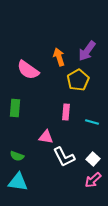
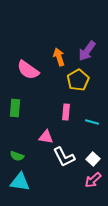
cyan triangle: moved 2 px right
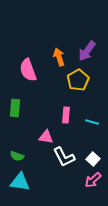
pink semicircle: rotated 35 degrees clockwise
pink rectangle: moved 3 px down
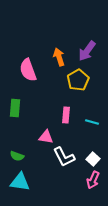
pink arrow: rotated 24 degrees counterclockwise
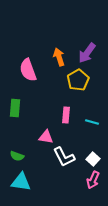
purple arrow: moved 2 px down
cyan triangle: moved 1 px right
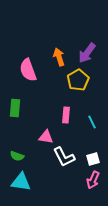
cyan line: rotated 48 degrees clockwise
white square: rotated 32 degrees clockwise
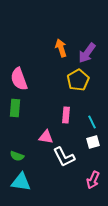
orange arrow: moved 2 px right, 9 px up
pink semicircle: moved 9 px left, 9 px down
white square: moved 17 px up
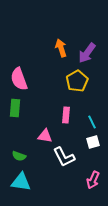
yellow pentagon: moved 1 px left, 1 px down
pink triangle: moved 1 px left, 1 px up
green semicircle: moved 2 px right
